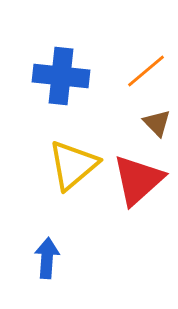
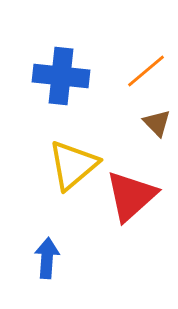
red triangle: moved 7 px left, 16 px down
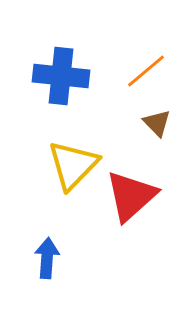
yellow triangle: rotated 6 degrees counterclockwise
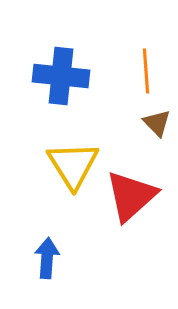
orange line: rotated 54 degrees counterclockwise
yellow triangle: rotated 16 degrees counterclockwise
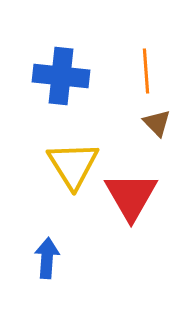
red triangle: rotated 18 degrees counterclockwise
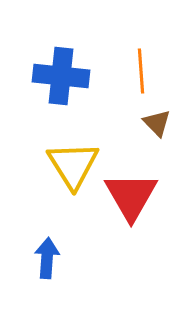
orange line: moved 5 px left
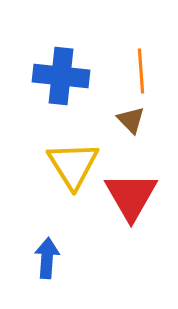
brown triangle: moved 26 px left, 3 px up
